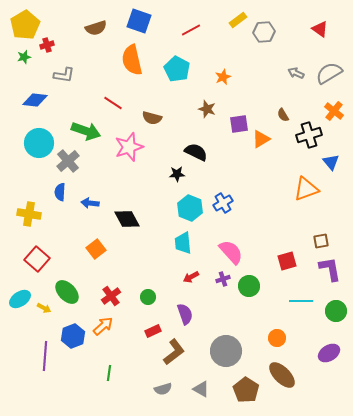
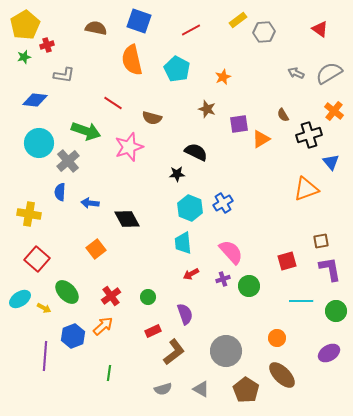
brown semicircle at (96, 28): rotated 150 degrees counterclockwise
red arrow at (191, 277): moved 3 px up
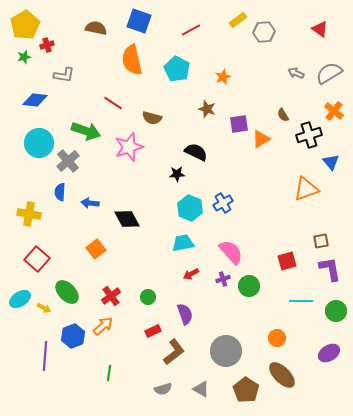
cyan trapezoid at (183, 243): rotated 85 degrees clockwise
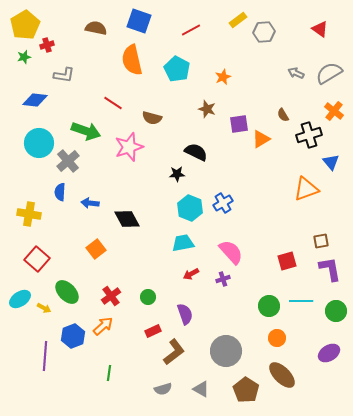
green circle at (249, 286): moved 20 px right, 20 px down
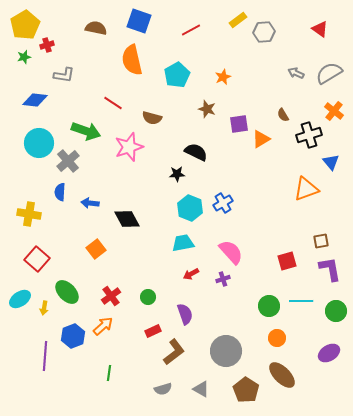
cyan pentagon at (177, 69): moved 6 px down; rotated 15 degrees clockwise
yellow arrow at (44, 308): rotated 72 degrees clockwise
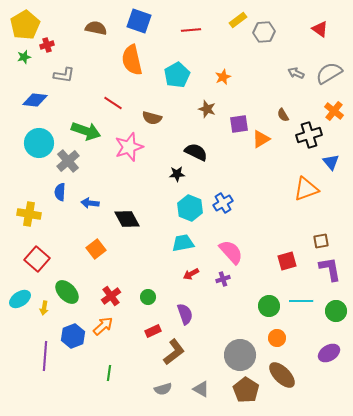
red line at (191, 30): rotated 24 degrees clockwise
gray circle at (226, 351): moved 14 px right, 4 px down
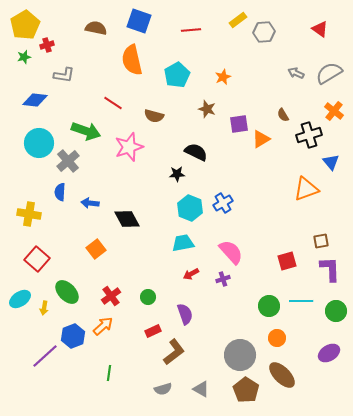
brown semicircle at (152, 118): moved 2 px right, 2 px up
purple L-shape at (330, 269): rotated 8 degrees clockwise
purple line at (45, 356): rotated 44 degrees clockwise
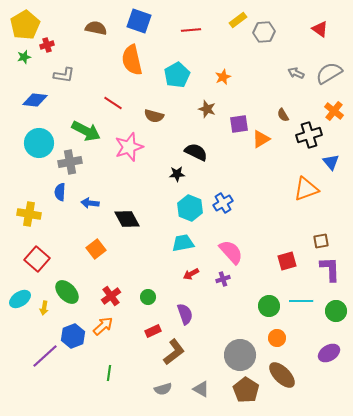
green arrow at (86, 131): rotated 8 degrees clockwise
gray cross at (68, 161): moved 2 px right, 1 px down; rotated 30 degrees clockwise
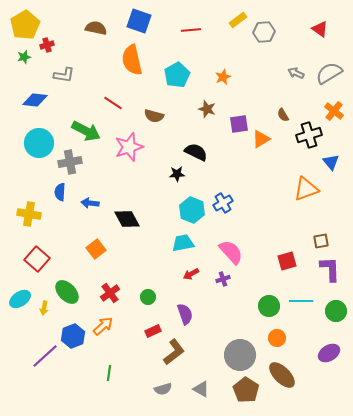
cyan hexagon at (190, 208): moved 2 px right, 2 px down
red cross at (111, 296): moved 1 px left, 3 px up
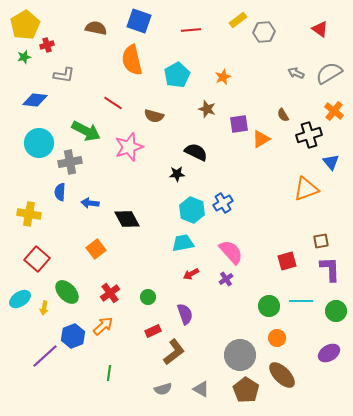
purple cross at (223, 279): moved 3 px right; rotated 16 degrees counterclockwise
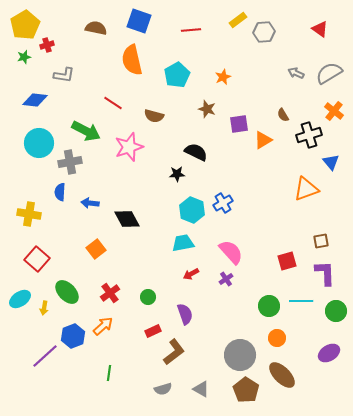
orange triangle at (261, 139): moved 2 px right, 1 px down
purple L-shape at (330, 269): moved 5 px left, 4 px down
